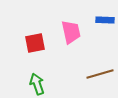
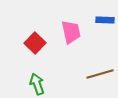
red square: rotated 35 degrees counterclockwise
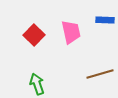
red square: moved 1 px left, 8 px up
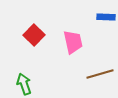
blue rectangle: moved 1 px right, 3 px up
pink trapezoid: moved 2 px right, 10 px down
green arrow: moved 13 px left
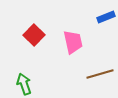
blue rectangle: rotated 24 degrees counterclockwise
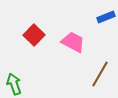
pink trapezoid: rotated 50 degrees counterclockwise
brown line: rotated 44 degrees counterclockwise
green arrow: moved 10 px left
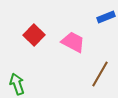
green arrow: moved 3 px right
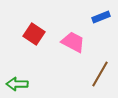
blue rectangle: moved 5 px left
red square: moved 1 px up; rotated 10 degrees counterclockwise
green arrow: rotated 70 degrees counterclockwise
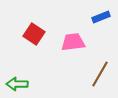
pink trapezoid: rotated 35 degrees counterclockwise
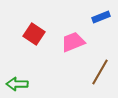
pink trapezoid: rotated 15 degrees counterclockwise
brown line: moved 2 px up
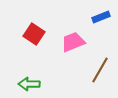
brown line: moved 2 px up
green arrow: moved 12 px right
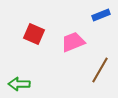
blue rectangle: moved 2 px up
red square: rotated 10 degrees counterclockwise
green arrow: moved 10 px left
